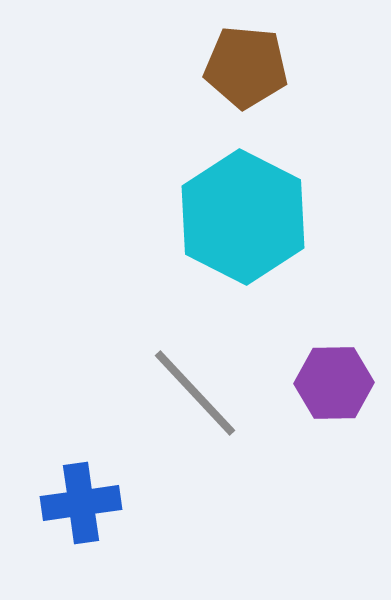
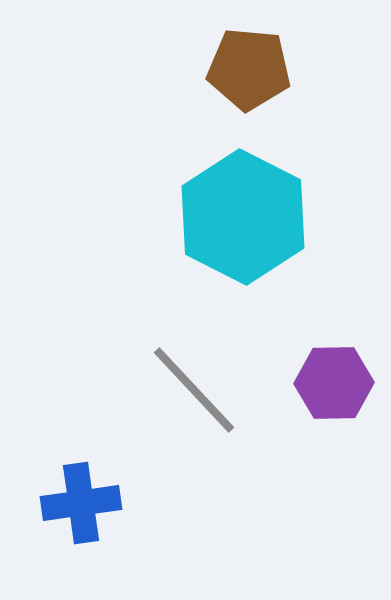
brown pentagon: moved 3 px right, 2 px down
gray line: moved 1 px left, 3 px up
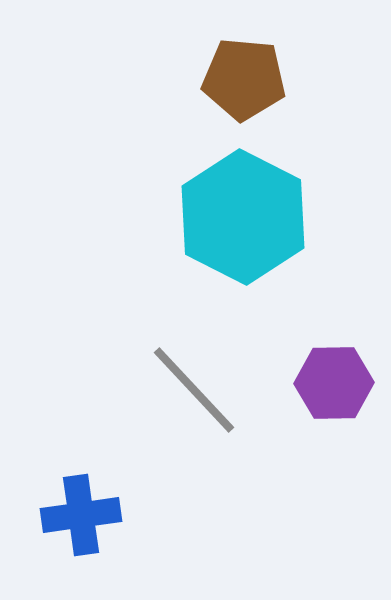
brown pentagon: moved 5 px left, 10 px down
blue cross: moved 12 px down
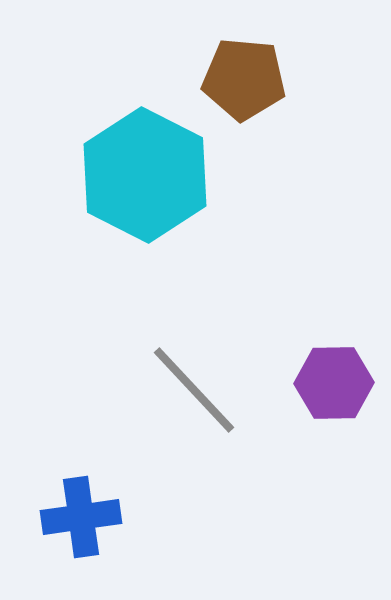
cyan hexagon: moved 98 px left, 42 px up
blue cross: moved 2 px down
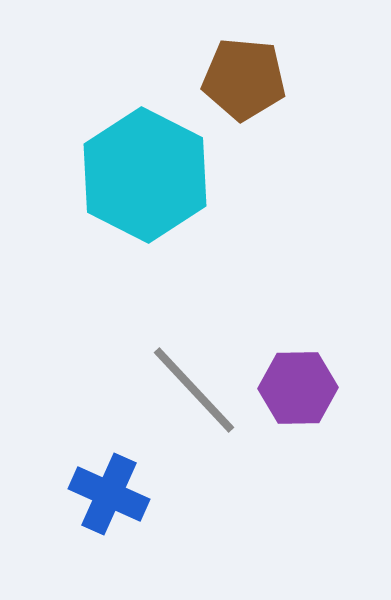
purple hexagon: moved 36 px left, 5 px down
blue cross: moved 28 px right, 23 px up; rotated 32 degrees clockwise
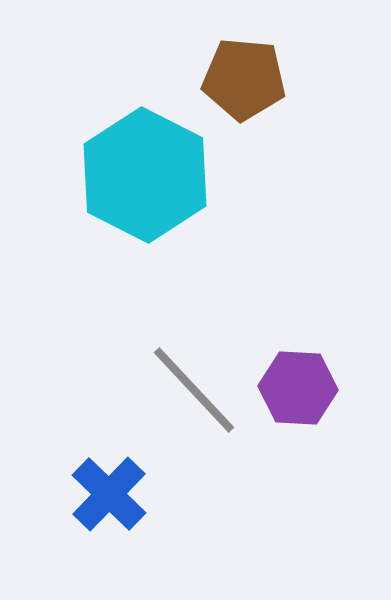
purple hexagon: rotated 4 degrees clockwise
blue cross: rotated 20 degrees clockwise
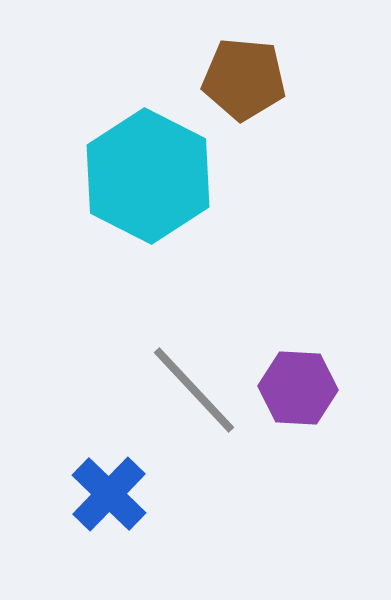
cyan hexagon: moved 3 px right, 1 px down
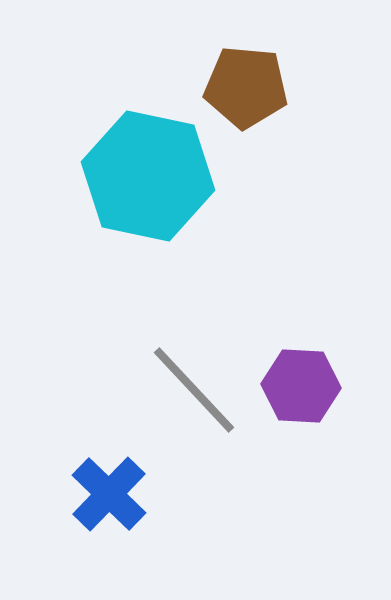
brown pentagon: moved 2 px right, 8 px down
cyan hexagon: rotated 15 degrees counterclockwise
purple hexagon: moved 3 px right, 2 px up
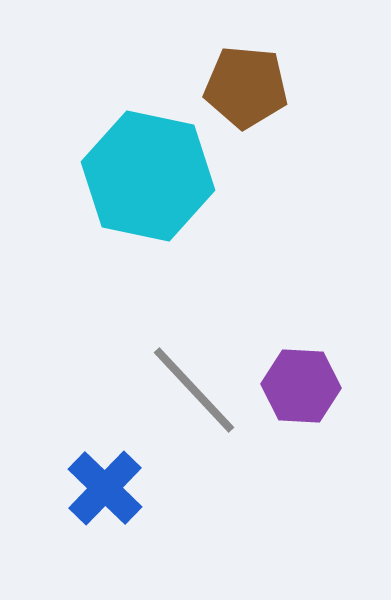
blue cross: moved 4 px left, 6 px up
